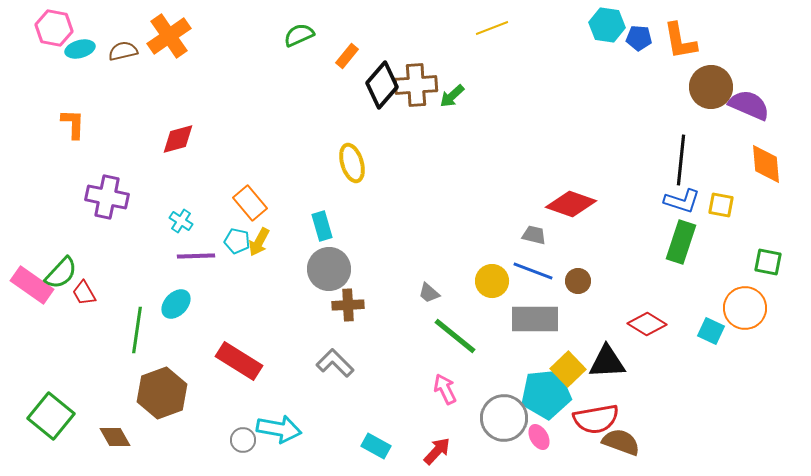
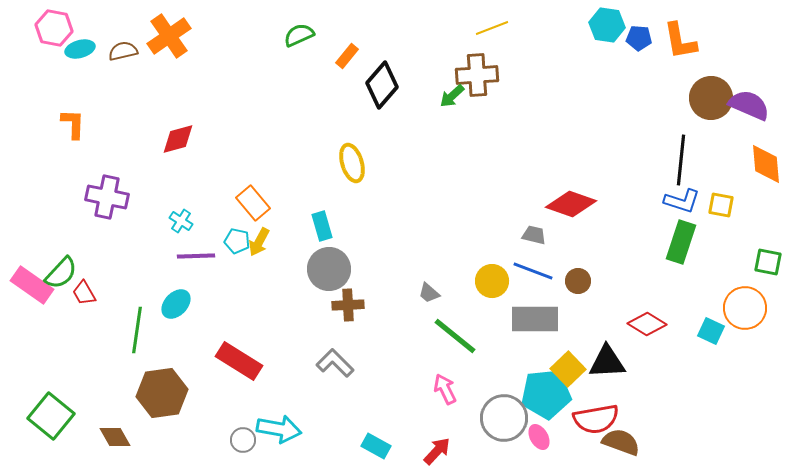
brown cross at (416, 85): moved 61 px right, 10 px up
brown circle at (711, 87): moved 11 px down
orange rectangle at (250, 203): moved 3 px right
brown hexagon at (162, 393): rotated 12 degrees clockwise
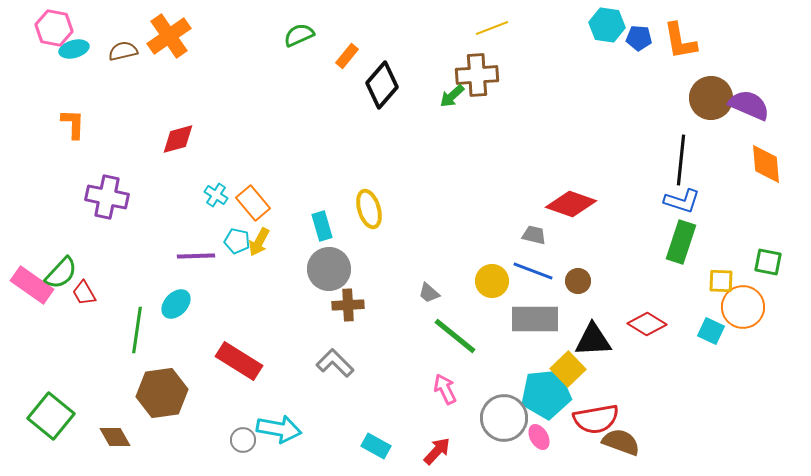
cyan ellipse at (80, 49): moved 6 px left
yellow ellipse at (352, 163): moved 17 px right, 46 px down
yellow square at (721, 205): moved 76 px down; rotated 8 degrees counterclockwise
cyan cross at (181, 221): moved 35 px right, 26 px up
orange circle at (745, 308): moved 2 px left, 1 px up
black triangle at (607, 362): moved 14 px left, 22 px up
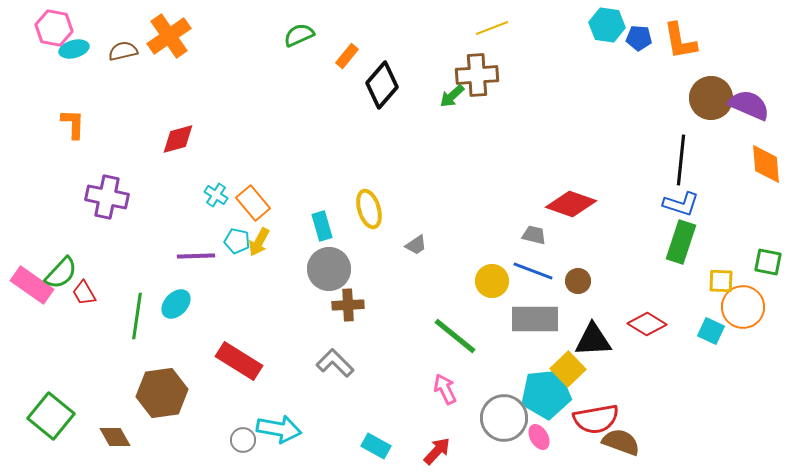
blue L-shape at (682, 201): moved 1 px left, 3 px down
gray trapezoid at (429, 293): moved 13 px left, 48 px up; rotated 75 degrees counterclockwise
green line at (137, 330): moved 14 px up
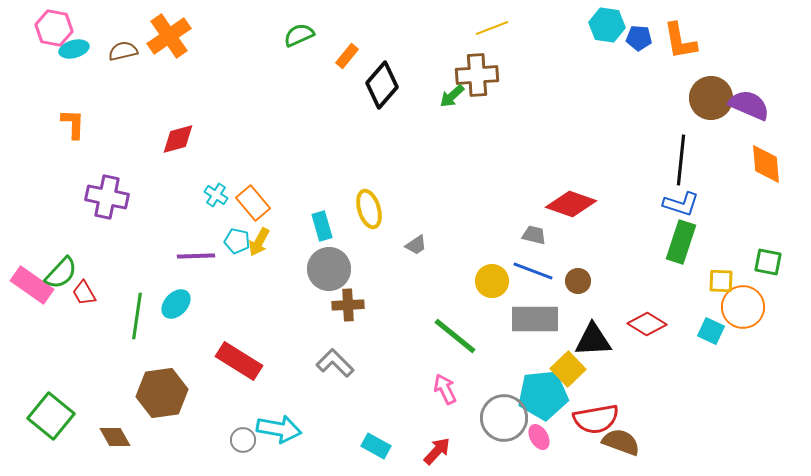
cyan pentagon at (546, 394): moved 3 px left, 1 px down
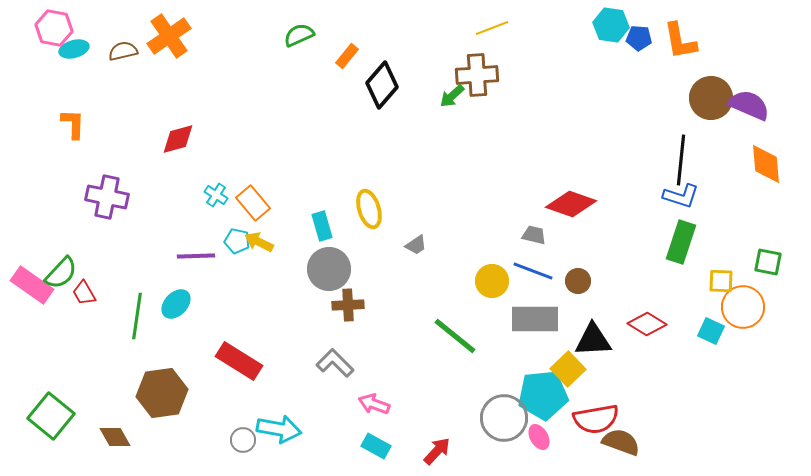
cyan hexagon at (607, 25): moved 4 px right
blue L-shape at (681, 204): moved 8 px up
yellow arrow at (259, 242): rotated 88 degrees clockwise
pink arrow at (445, 389): moved 71 px left, 15 px down; rotated 44 degrees counterclockwise
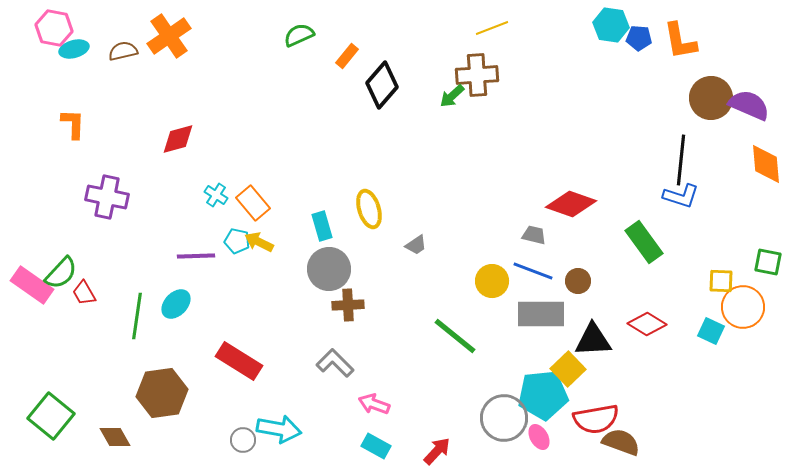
green rectangle at (681, 242): moved 37 px left; rotated 54 degrees counterclockwise
gray rectangle at (535, 319): moved 6 px right, 5 px up
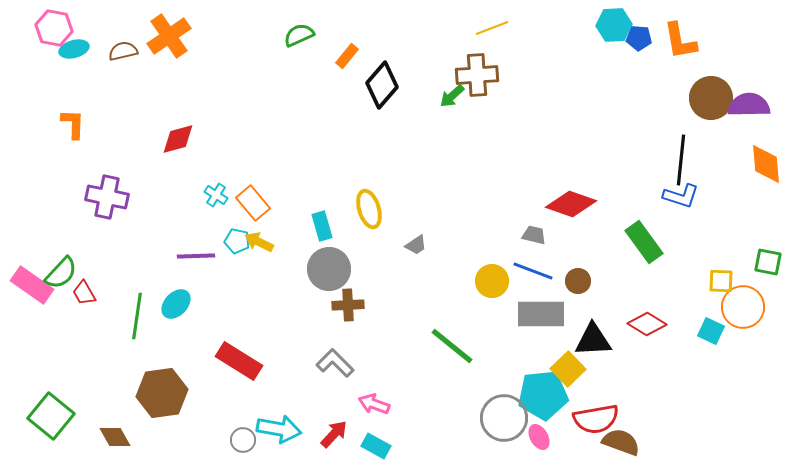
cyan hexagon at (611, 25): moved 3 px right; rotated 12 degrees counterclockwise
purple semicircle at (749, 105): rotated 24 degrees counterclockwise
green line at (455, 336): moved 3 px left, 10 px down
red arrow at (437, 451): moved 103 px left, 17 px up
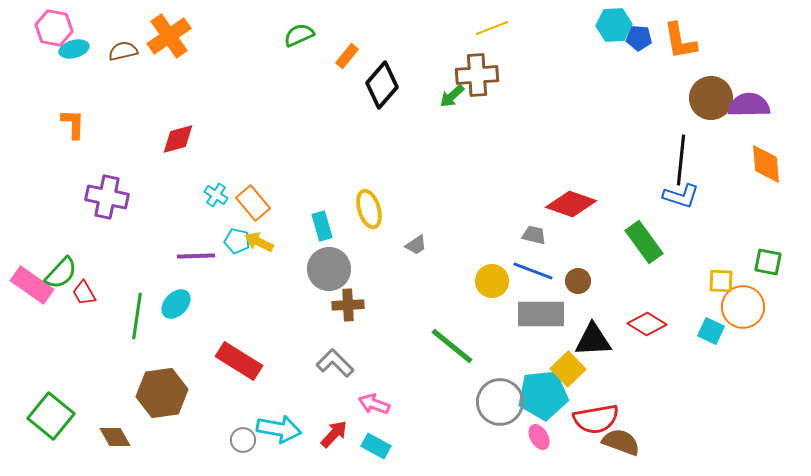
gray circle at (504, 418): moved 4 px left, 16 px up
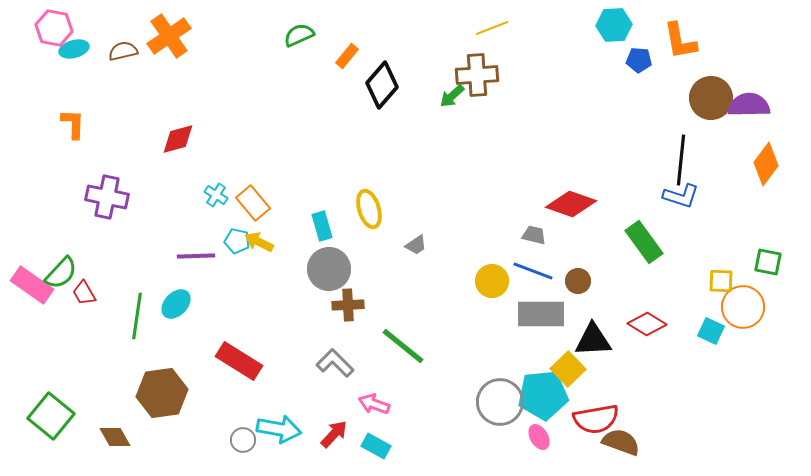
blue pentagon at (639, 38): moved 22 px down
orange diamond at (766, 164): rotated 42 degrees clockwise
green line at (452, 346): moved 49 px left
